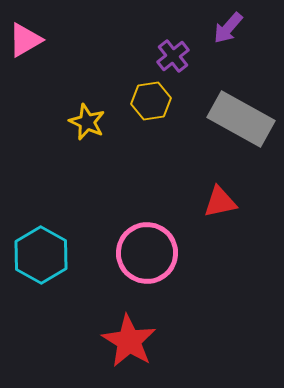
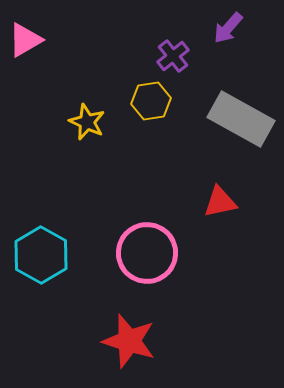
red star: rotated 14 degrees counterclockwise
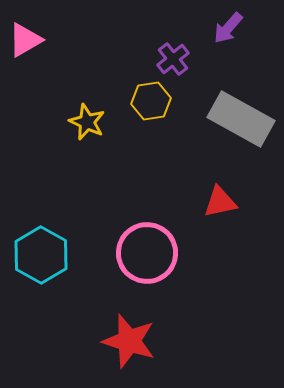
purple cross: moved 3 px down
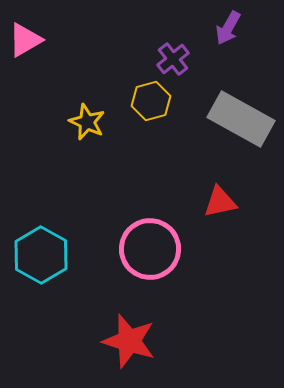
purple arrow: rotated 12 degrees counterclockwise
yellow hexagon: rotated 6 degrees counterclockwise
pink circle: moved 3 px right, 4 px up
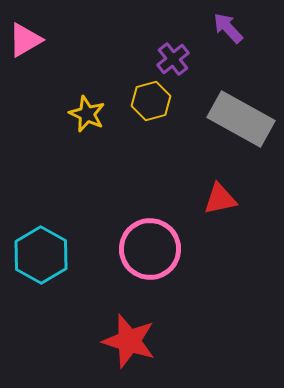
purple arrow: rotated 108 degrees clockwise
yellow star: moved 8 px up
red triangle: moved 3 px up
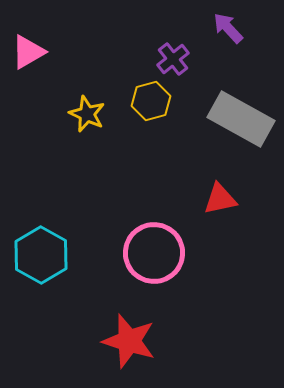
pink triangle: moved 3 px right, 12 px down
pink circle: moved 4 px right, 4 px down
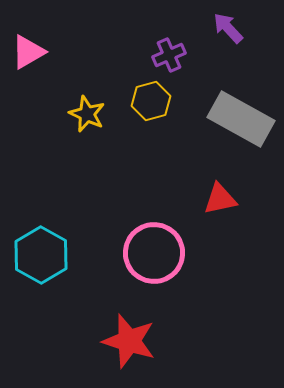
purple cross: moved 4 px left, 4 px up; rotated 16 degrees clockwise
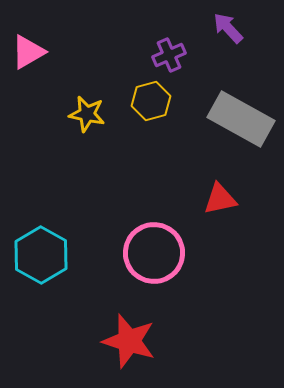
yellow star: rotated 12 degrees counterclockwise
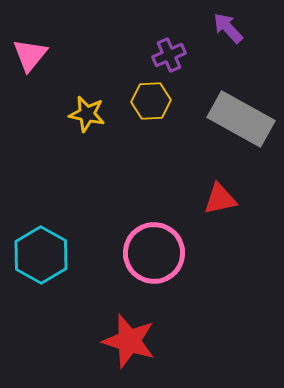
pink triangle: moved 2 px right, 3 px down; rotated 21 degrees counterclockwise
yellow hexagon: rotated 12 degrees clockwise
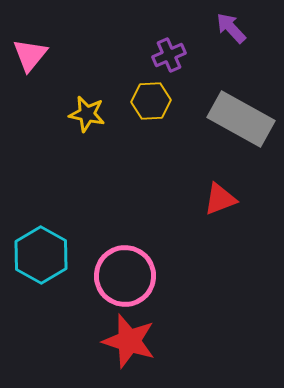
purple arrow: moved 3 px right
red triangle: rotated 9 degrees counterclockwise
pink circle: moved 29 px left, 23 px down
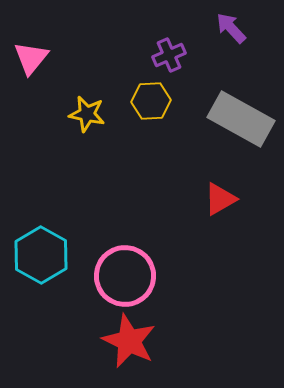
pink triangle: moved 1 px right, 3 px down
red triangle: rotated 9 degrees counterclockwise
red star: rotated 8 degrees clockwise
